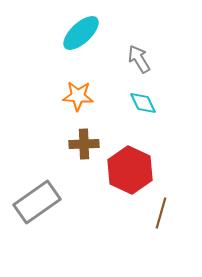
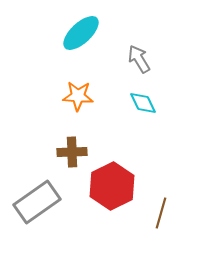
brown cross: moved 12 px left, 8 px down
red hexagon: moved 18 px left, 16 px down; rotated 9 degrees clockwise
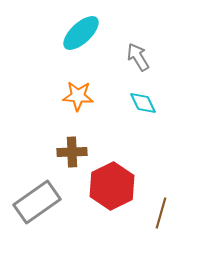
gray arrow: moved 1 px left, 2 px up
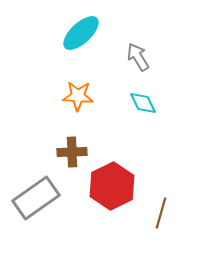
gray rectangle: moved 1 px left, 4 px up
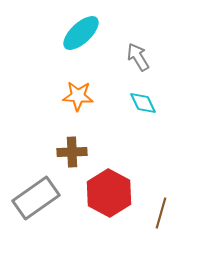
red hexagon: moved 3 px left, 7 px down; rotated 6 degrees counterclockwise
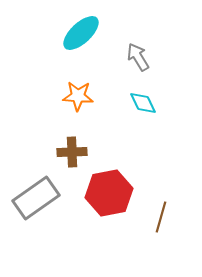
red hexagon: rotated 21 degrees clockwise
brown line: moved 4 px down
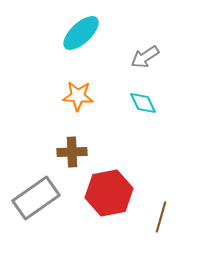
gray arrow: moved 7 px right; rotated 92 degrees counterclockwise
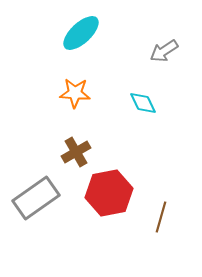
gray arrow: moved 19 px right, 6 px up
orange star: moved 3 px left, 3 px up
brown cross: moved 4 px right; rotated 28 degrees counterclockwise
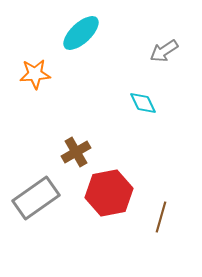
orange star: moved 40 px left, 19 px up; rotated 8 degrees counterclockwise
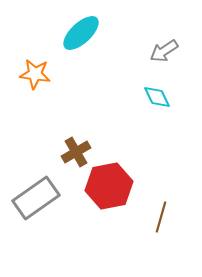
orange star: rotated 12 degrees clockwise
cyan diamond: moved 14 px right, 6 px up
red hexagon: moved 7 px up
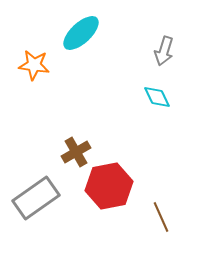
gray arrow: rotated 40 degrees counterclockwise
orange star: moved 1 px left, 9 px up
brown line: rotated 40 degrees counterclockwise
